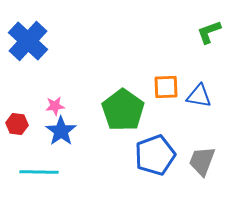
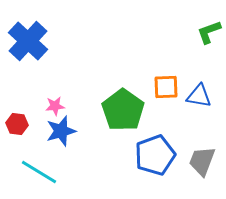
blue star: rotated 20 degrees clockwise
cyan line: rotated 30 degrees clockwise
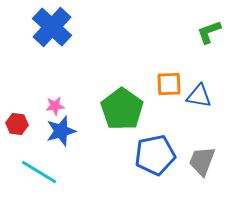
blue cross: moved 24 px right, 14 px up
orange square: moved 3 px right, 3 px up
green pentagon: moved 1 px left, 1 px up
blue pentagon: rotated 9 degrees clockwise
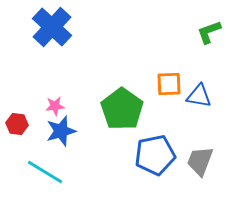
gray trapezoid: moved 2 px left
cyan line: moved 6 px right
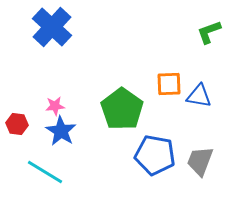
blue star: rotated 24 degrees counterclockwise
blue pentagon: rotated 21 degrees clockwise
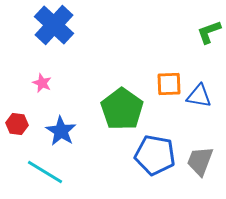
blue cross: moved 2 px right, 2 px up
pink star: moved 13 px left, 23 px up; rotated 30 degrees clockwise
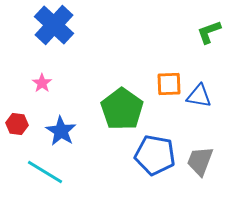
pink star: rotated 12 degrees clockwise
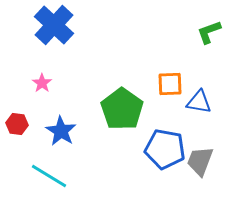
orange square: moved 1 px right
blue triangle: moved 6 px down
blue pentagon: moved 10 px right, 6 px up
cyan line: moved 4 px right, 4 px down
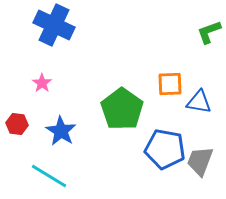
blue cross: rotated 18 degrees counterclockwise
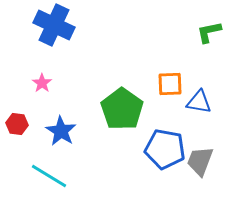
green L-shape: rotated 8 degrees clockwise
